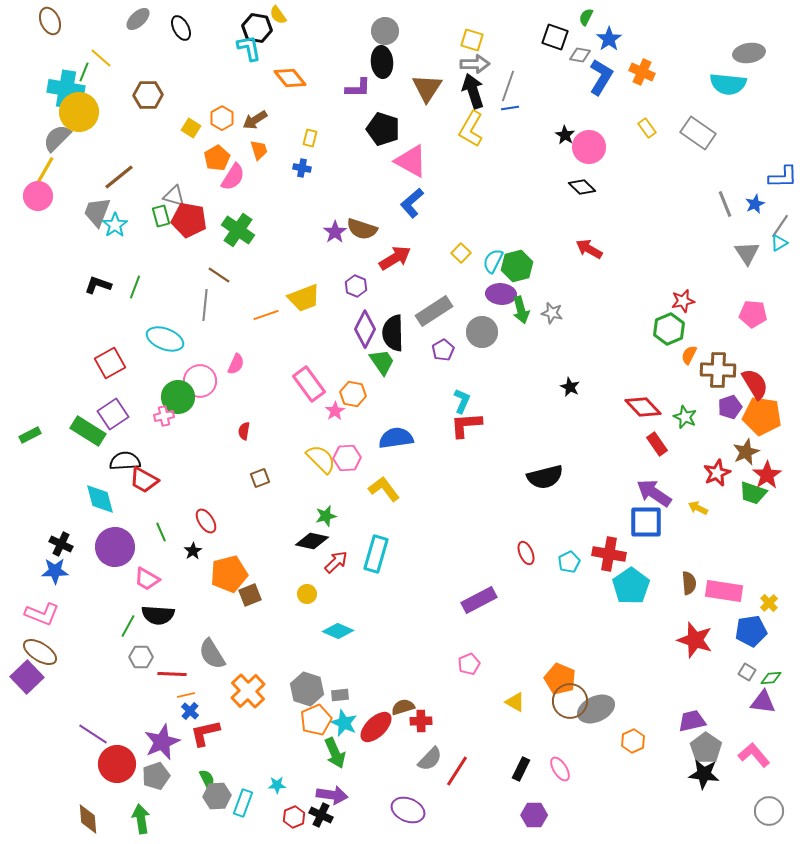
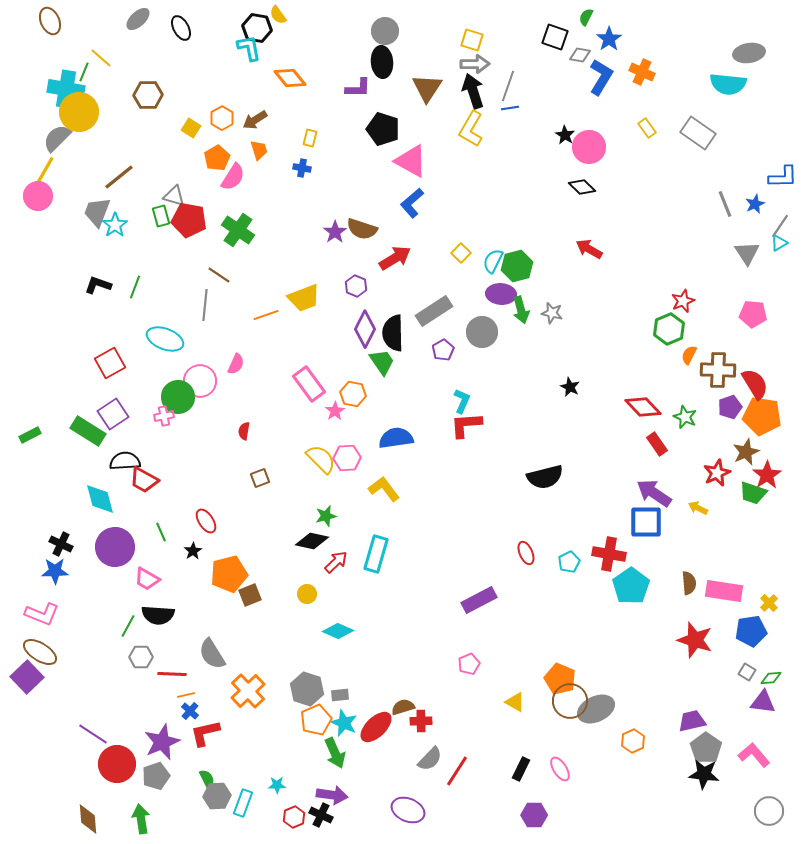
red star at (683, 301): rotated 10 degrees counterclockwise
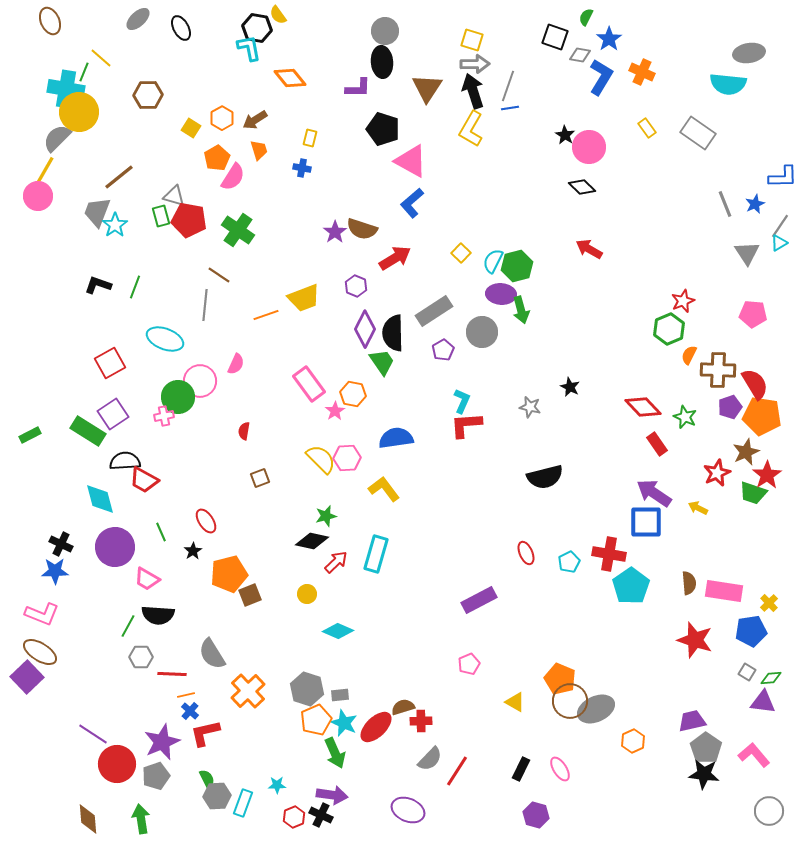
gray star at (552, 313): moved 22 px left, 94 px down
purple hexagon at (534, 815): moved 2 px right; rotated 15 degrees clockwise
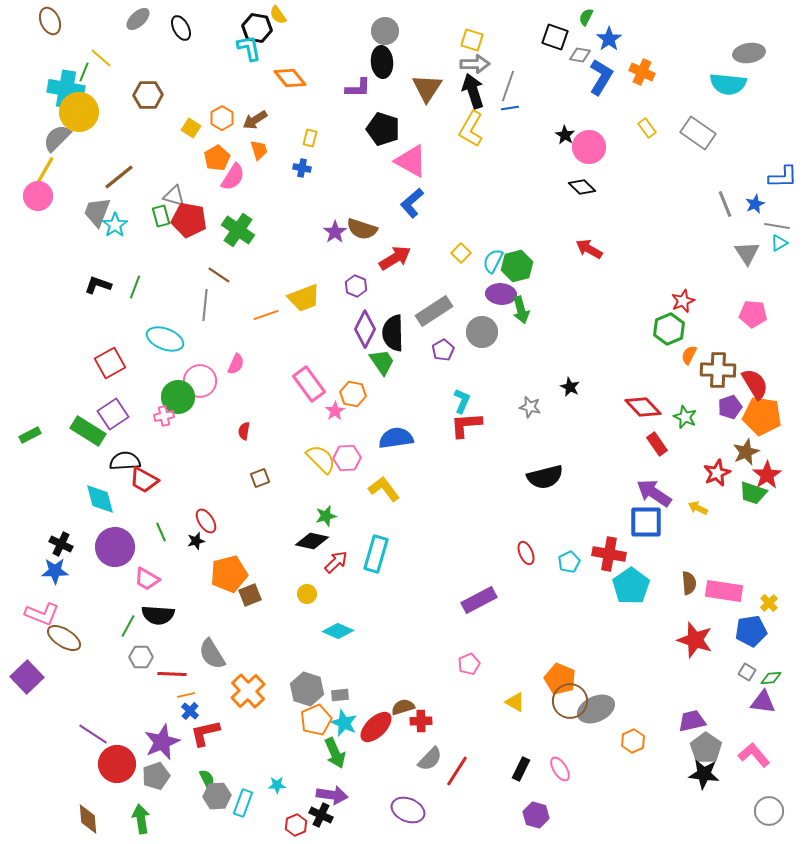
gray line at (780, 226): moved 3 px left; rotated 65 degrees clockwise
black star at (193, 551): moved 3 px right, 10 px up; rotated 18 degrees clockwise
brown ellipse at (40, 652): moved 24 px right, 14 px up
red hexagon at (294, 817): moved 2 px right, 8 px down
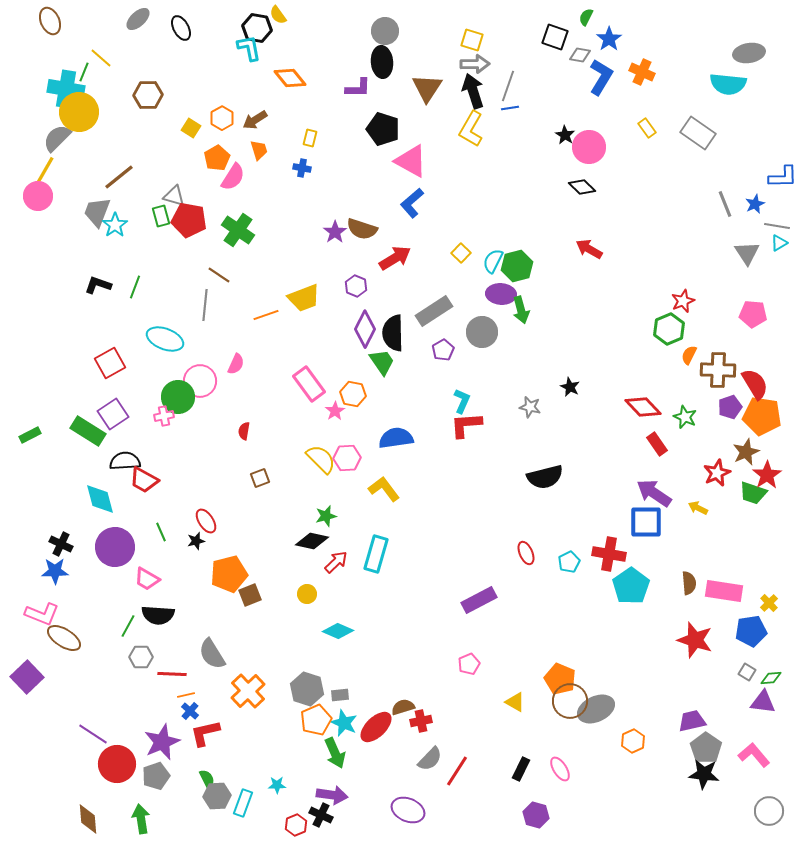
red cross at (421, 721): rotated 10 degrees counterclockwise
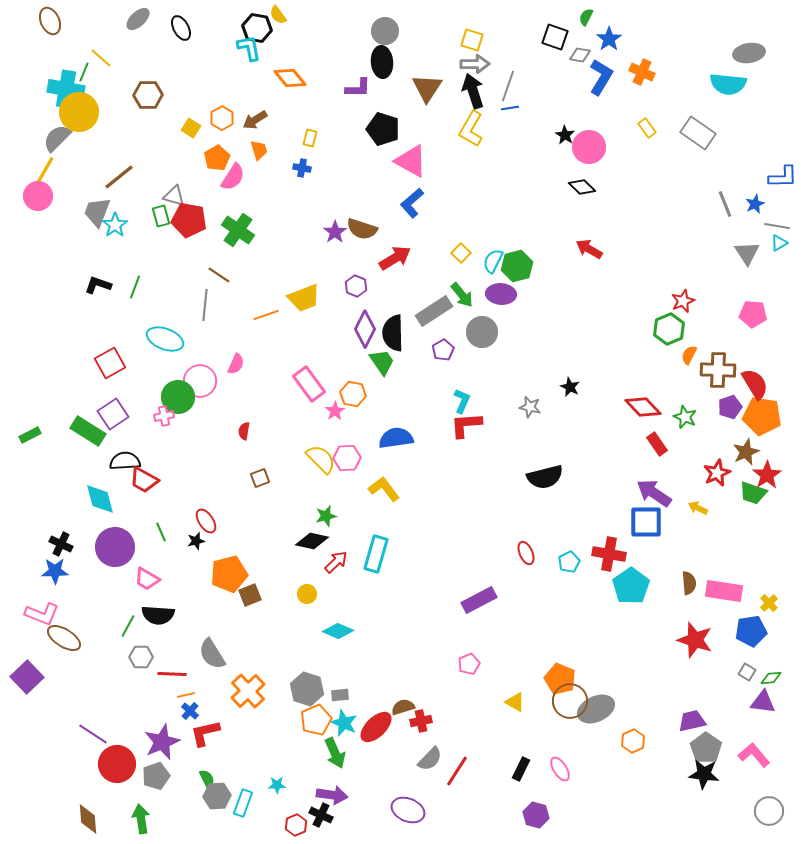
green arrow at (521, 310): moved 59 px left, 15 px up; rotated 24 degrees counterclockwise
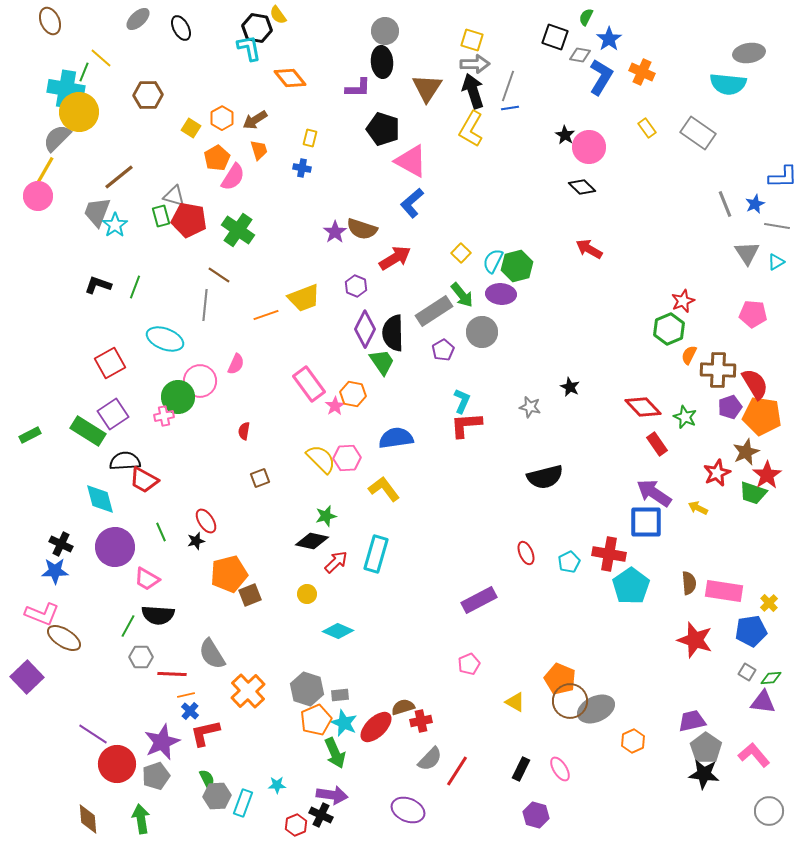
cyan triangle at (779, 243): moved 3 px left, 19 px down
pink star at (335, 411): moved 5 px up
